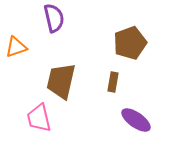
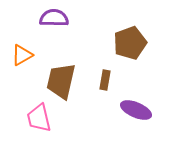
purple semicircle: rotated 76 degrees counterclockwise
orange triangle: moved 6 px right, 8 px down; rotated 10 degrees counterclockwise
brown rectangle: moved 8 px left, 2 px up
purple ellipse: moved 10 px up; rotated 12 degrees counterclockwise
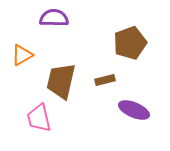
brown rectangle: rotated 66 degrees clockwise
purple ellipse: moved 2 px left
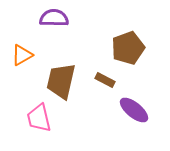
brown pentagon: moved 2 px left, 5 px down
brown rectangle: rotated 42 degrees clockwise
purple ellipse: rotated 16 degrees clockwise
